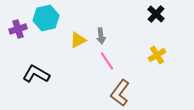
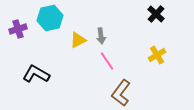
cyan hexagon: moved 4 px right
brown L-shape: moved 1 px right
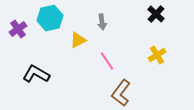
purple cross: rotated 18 degrees counterclockwise
gray arrow: moved 1 px right, 14 px up
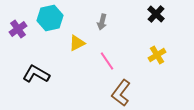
gray arrow: rotated 21 degrees clockwise
yellow triangle: moved 1 px left, 3 px down
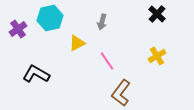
black cross: moved 1 px right
yellow cross: moved 1 px down
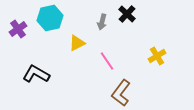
black cross: moved 30 px left
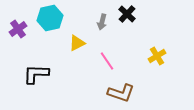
black L-shape: rotated 28 degrees counterclockwise
brown L-shape: rotated 108 degrees counterclockwise
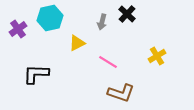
pink line: moved 1 px right, 1 px down; rotated 24 degrees counterclockwise
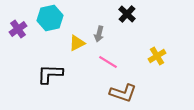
gray arrow: moved 3 px left, 12 px down
black L-shape: moved 14 px right
brown L-shape: moved 2 px right
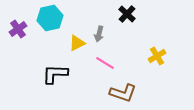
pink line: moved 3 px left, 1 px down
black L-shape: moved 5 px right
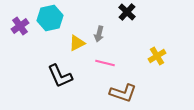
black cross: moved 2 px up
purple cross: moved 2 px right, 3 px up
pink line: rotated 18 degrees counterclockwise
black L-shape: moved 5 px right, 2 px down; rotated 116 degrees counterclockwise
